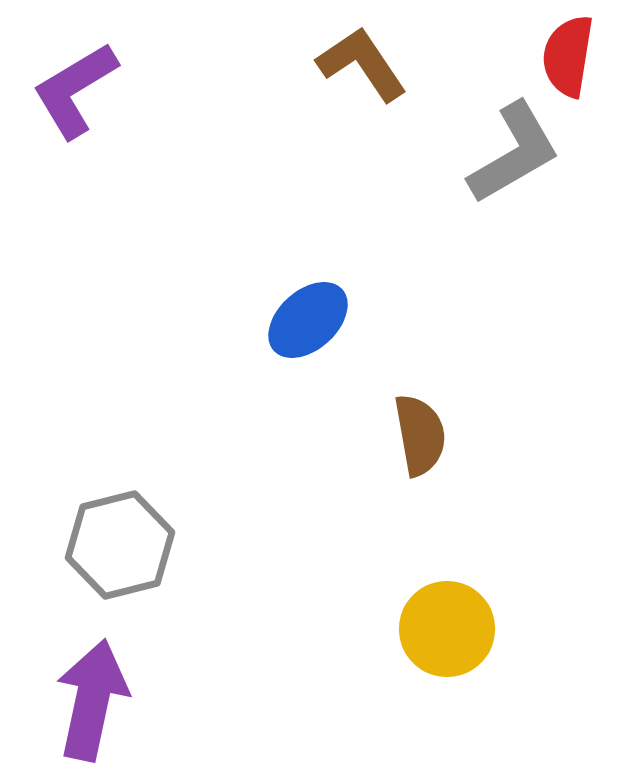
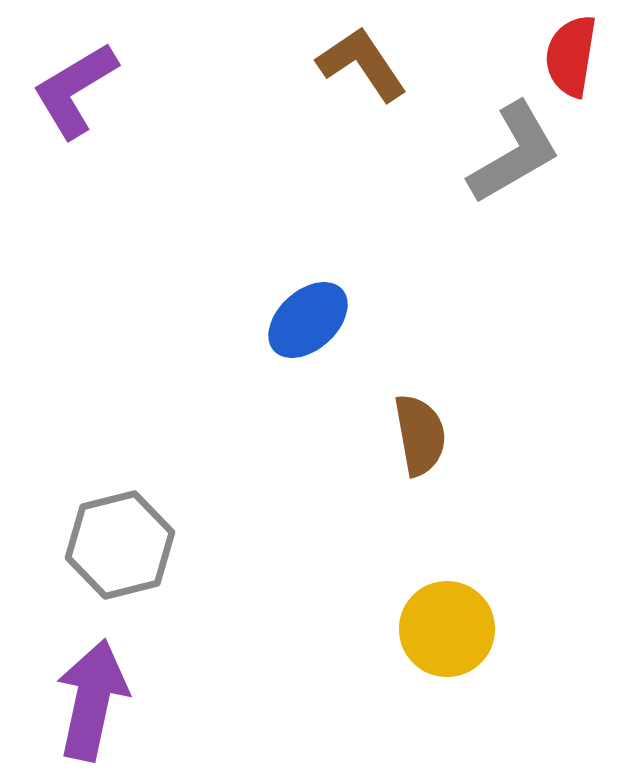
red semicircle: moved 3 px right
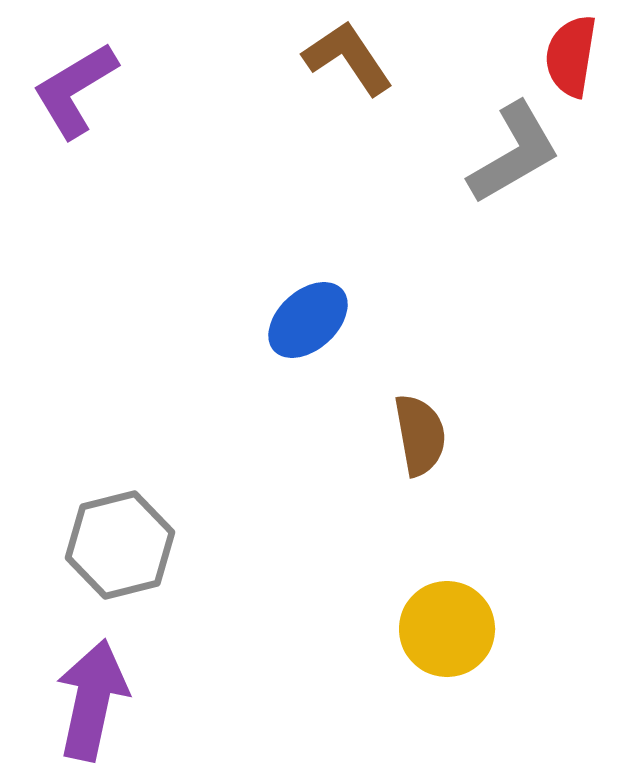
brown L-shape: moved 14 px left, 6 px up
